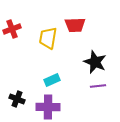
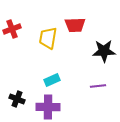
black star: moved 9 px right, 11 px up; rotated 25 degrees counterclockwise
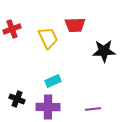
yellow trapezoid: rotated 145 degrees clockwise
cyan rectangle: moved 1 px right, 1 px down
purple line: moved 5 px left, 23 px down
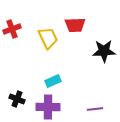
purple line: moved 2 px right
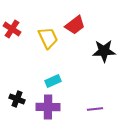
red trapezoid: rotated 35 degrees counterclockwise
red cross: rotated 36 degrees counterclockwise
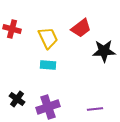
red trapezoid: moved 6 px right, 3 px down
red cross: rotated 18 degrees counterclockwise
cyan rectangle: moved 5 px left, 16 px up; rotated 28 degrees clockwise
black cross: rotated 14 degrees clockwise
purple cross: rotated 20 degrees counterclockwise
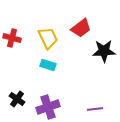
red cross: moved 9 px down
cyan rectangle: rotated 14 degrees clockwise
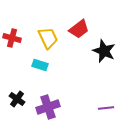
red trapezoid: moved 2 px left, 1 px down
black star: rotated 25 degrees clockwise
cyan rectangle: moved 8 px left
purple line: moved 11 px right, 1 px up
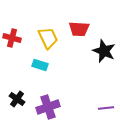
red trapezoid: rotated 40 degrees clockwise
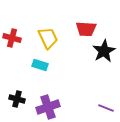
red trapezoid: moved 7 px right
black star: rotated 20 degrees clockwise
black cross: rotated 21 degrees counterclockwise
purple line: rotated 28 degrees clockwise
